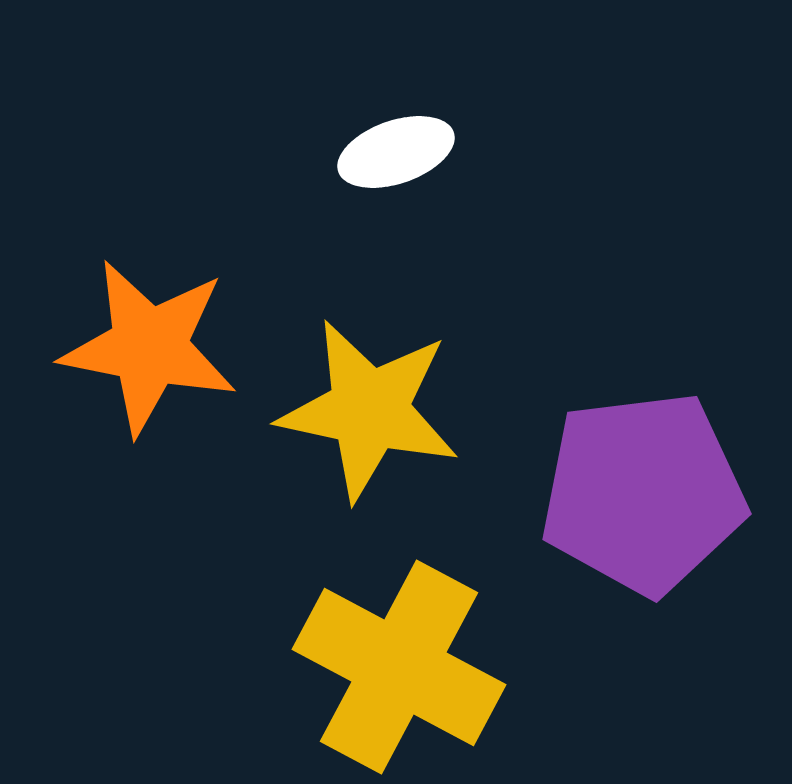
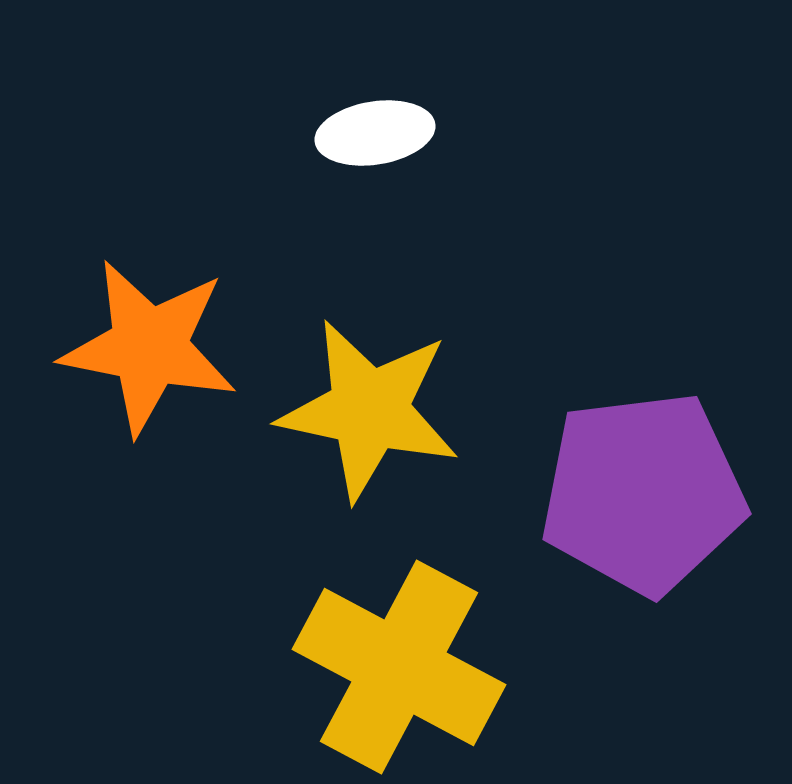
white ellipse: moved 21 px left, 19 px up; rotated 10 degrees clockwise
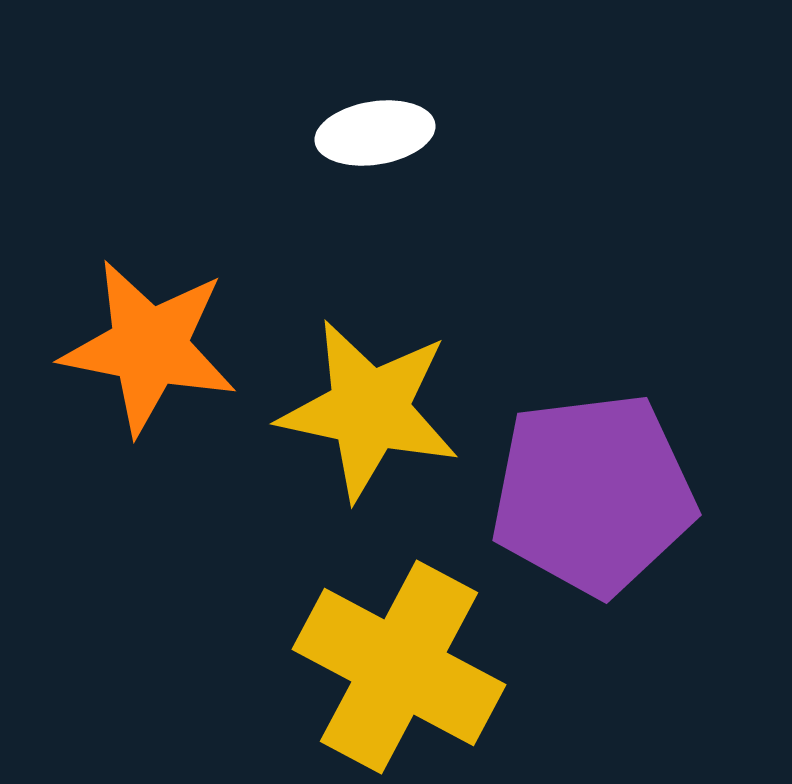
purple pentagon: moved 50 px left, 1 px down
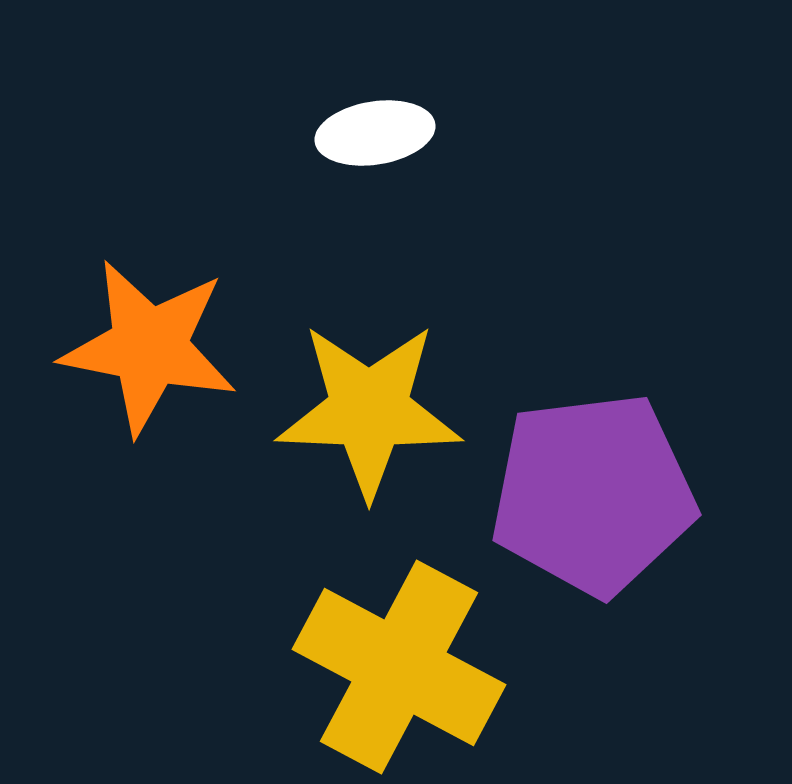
yellow star: rotated 10 degrees counterclockwise
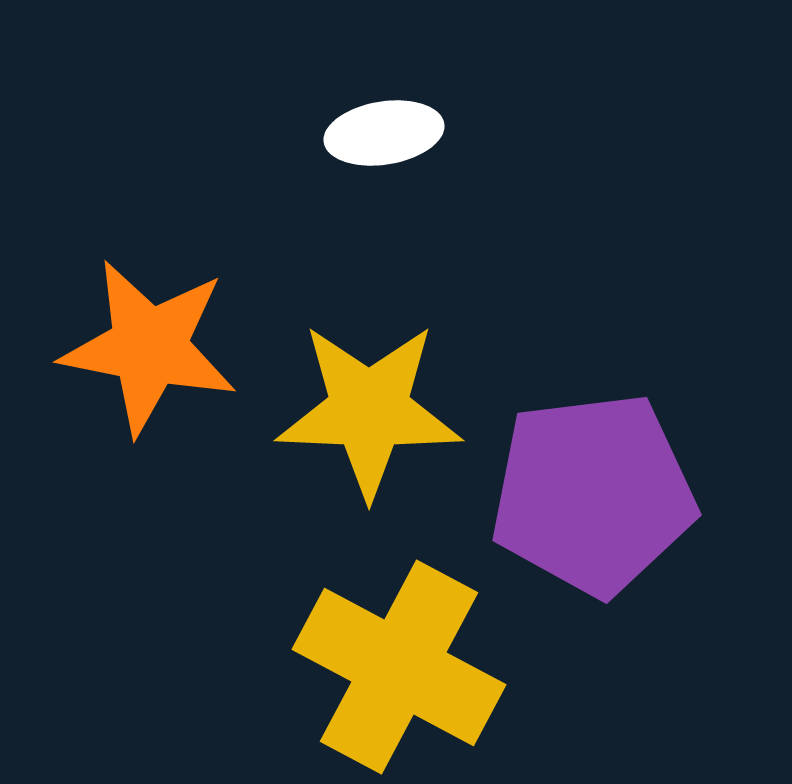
white ellipse: moved 9 px right
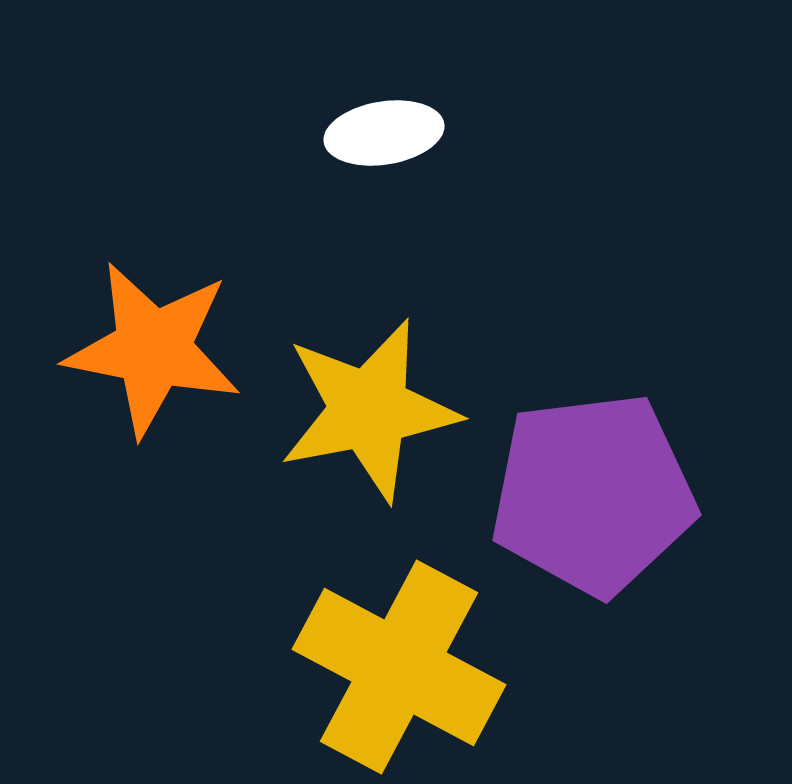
orange star: moved 4 px right, 2 px down
yellow star: rotated 13 degrees counterclockwise
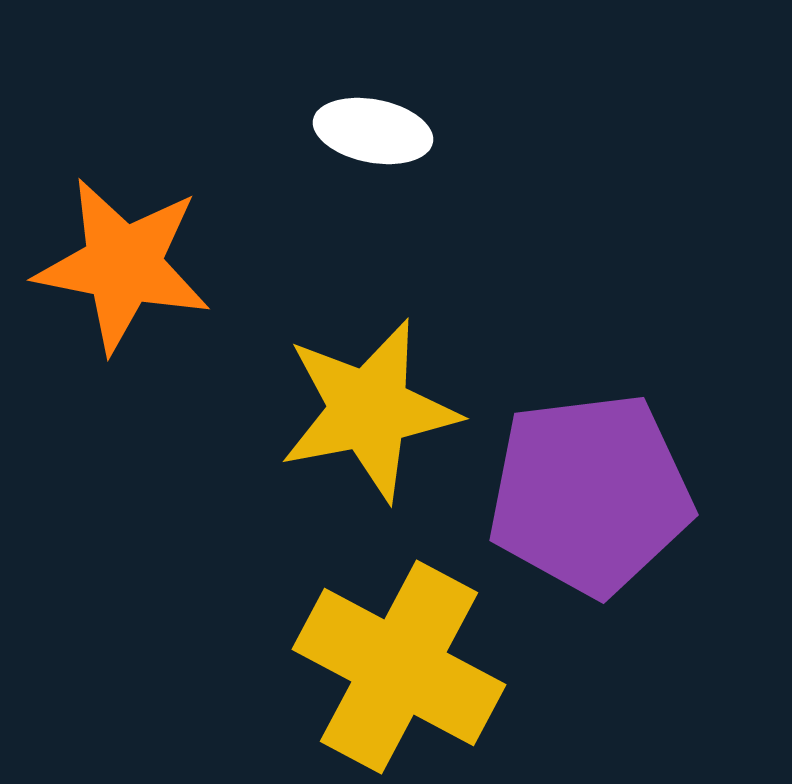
white ellipse: moved 11 px left, 2 px up; rotated 20 degrees clockwise
orange star: moved 30 px left, 84 px up
purple pentagon: moved 3 px left
